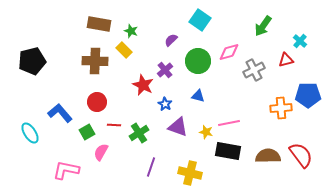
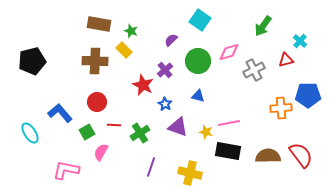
green cross: moved 1 px right
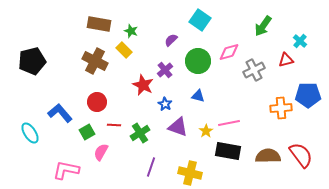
brown cross: rotated 25 degrees clockwise
yellow star: moved 1 px up; rotated 24 degrees clockwise
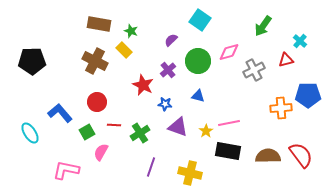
black pentagon: rotated 12 degrees clockwise
purple cross: moved 3 px right
blue star: rotated 24 degrees counterclockwise
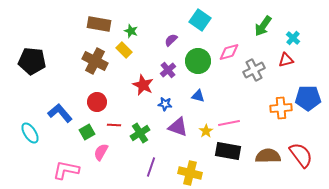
cyan cross: moved 7 px left, 3 px up
black pentagon: rotated 8 degrees clockwise
blue pentagon: moved 3 px down
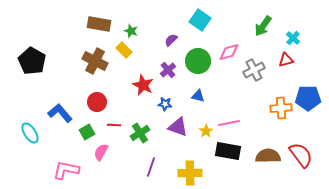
black pentagon: rotated 24 degrees clockwise
yellow cross: rotated 15 degrees counterclockwise
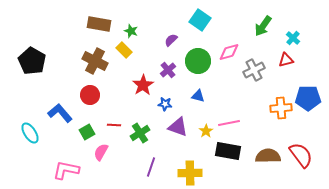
red star: rotated 15 degrees clockwise
red circle: moved 7 px left, 7 px up
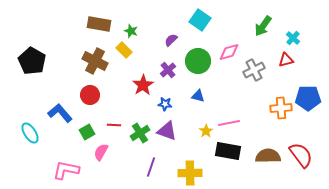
purple triangle: moved 11 px left, 4 px down
